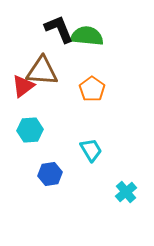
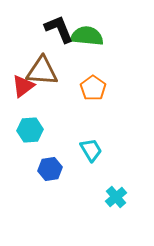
orange pentagon: moved 1 px right, 1 px up
blue hexagon: moved 5 px up
cyan cross: moved 10 px left, 5 px down
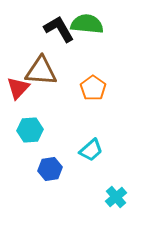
black L-shape: rotated 8 degrees counterclockwise
green semicircle: moved 12 px up
brown triangle: moved 1 px left
red triangle: moved 5 px left, 2 px down; rotated 10 degrees counterclockwise
cyan trapezoid: rotated 80 degrees clockwise
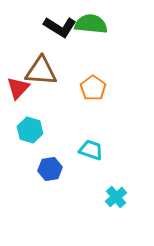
green semicircle: moved 4 px right
black L-shape: moved 1 px right, 2 px up; rotated 152 degrees clockwise
cyan hexagon: rotated 20 degrees clockwise
cyan trapezoid: rotated 120 degrees counterclockwise
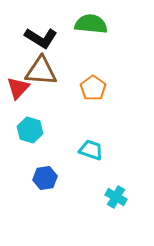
black L-shape: moved 19 px left, 11 px down
blue hexagon: moved 5 px left, 9 px down
cyan cross: rotated 20 degrees counterclockwise
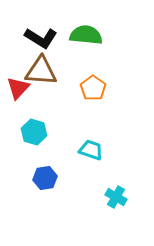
green semicircle: moved 5 px left, 11 px down
cyan hexagon: moved 4 px right, 2 px down
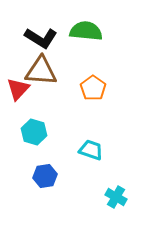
green semicircle: moved 4 px up
red triangle: moved 1 px down
blue hexagon: moved 2 px up
